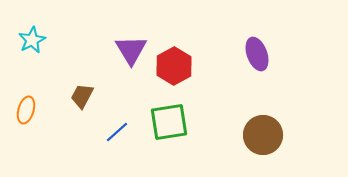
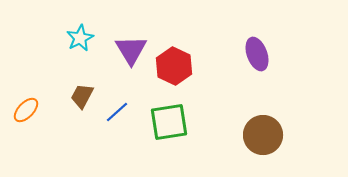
cyan star: moved 48 px right, 2 px up
red hexagon: rotated 6 degrees counterclockwise
orange ellipse: rotated 28 degrees clockwise
blue line: moved 20 px up
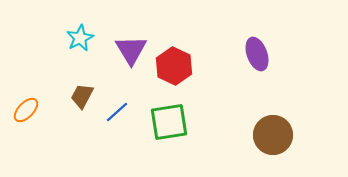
brown circle: moved 10 px right
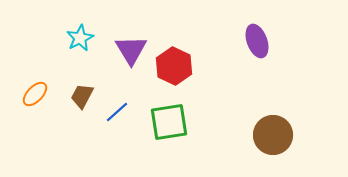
purple ellipse: moved 13 px up
orange ellipse: moved 9 px right, 16 px up
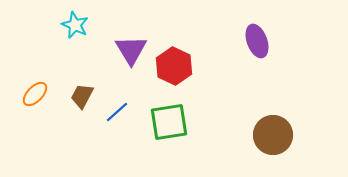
cyan star: moved 5 px left, 13 px up; rotated 20 degrees counterclockwise
